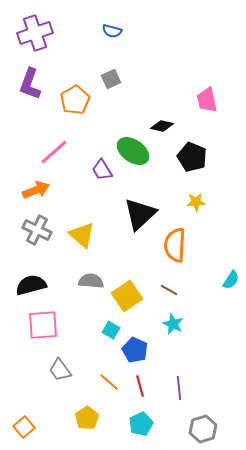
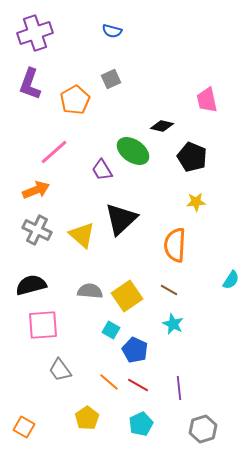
black triangle: moved 19 px left, 5 px down
gray semicircle: moved 1 px left, 10 px down
red line: moved 2 px left, 1 px up; rotated 45 degrees counterclockwise
orange square: rotated 20 degrees counterclockwise
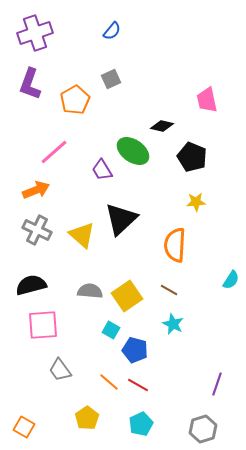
blue semicircle: rotated 66 degrees counterclockwise
blue pentagon: rotated 10 degrees counterclockwise
purple line: moved 38 px right, 4 px up; rotated 25 degrees clockwise
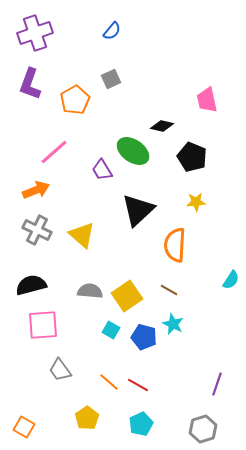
black triangle: moved 17 px right, 9 px up
blue pentagon: moved 9 px right, 13 px up
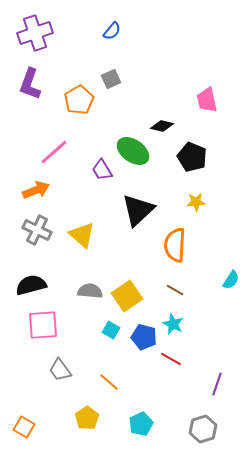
orange pentagon: moved 4 px right
brown line: moved 6 px right
red line: moved 33 px right, 26 px up
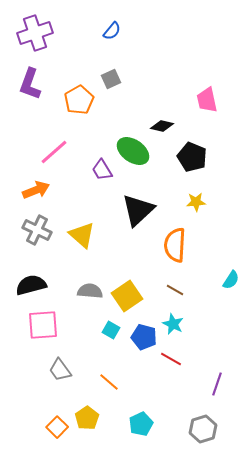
orange square: moved 33 px right; rotated 15 degrees clockwise
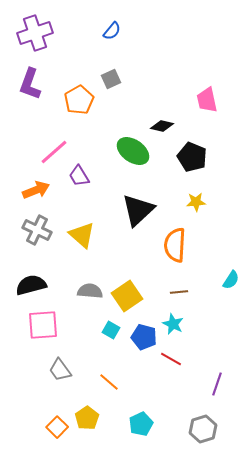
purple trapezoid: moved 23 px left, 6 px down
brown line: moved 4 px right, 2 px down; rotated 36 degrees counterclockwise
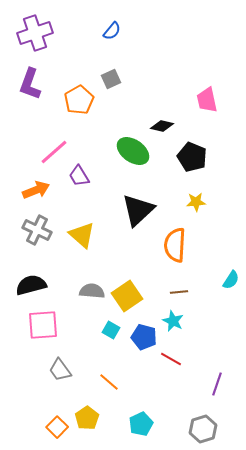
gray semicircle: moved 2 px right
cyan star: moved 3 px up
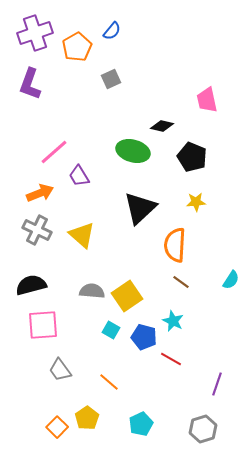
orange pentagon: moved 2 px left, 53 px up
green ellipse: rotated 20 degrees counterclockwise
orange arrow: moved 4 px right, 3 px down
black triangle: moved 2 px right, 2 px up
brown line: moved 2 px right, 10 px up; rotated 42 degrees clockwise
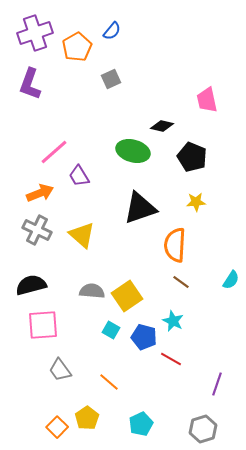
black triangle: rotated 24 degrees clockwise
